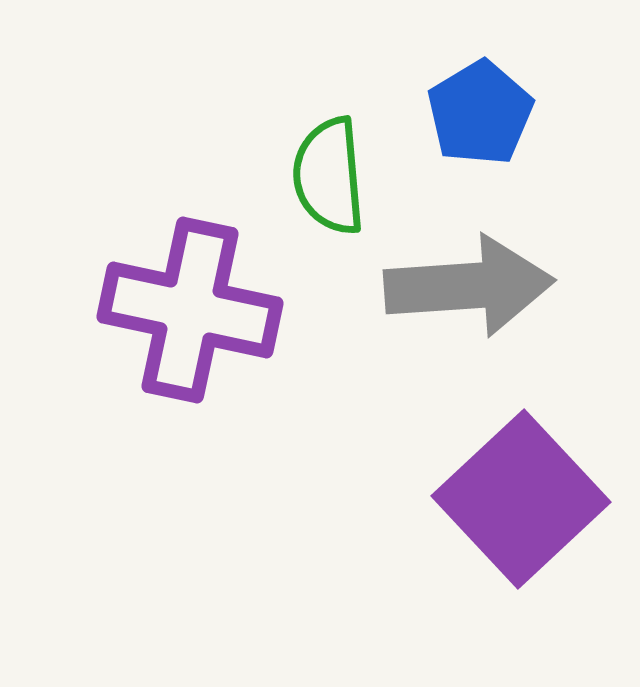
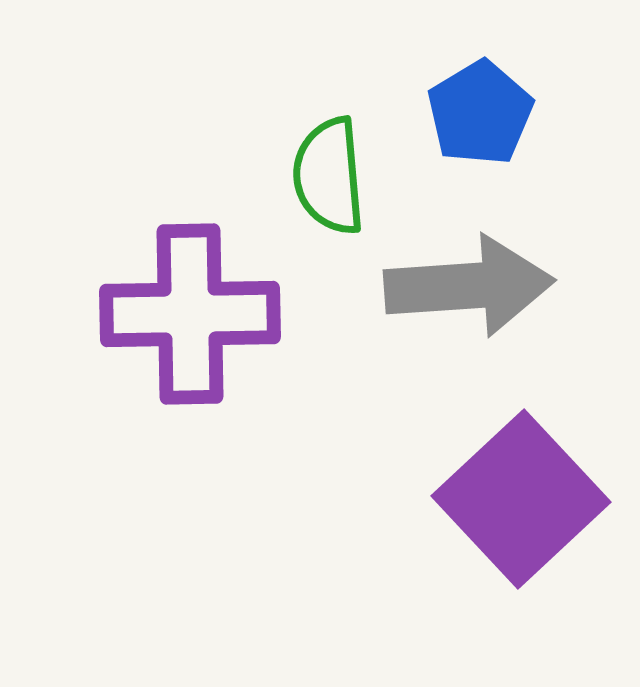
purple cross: moved 4 px down; rotated 13 degrees counterclockwise
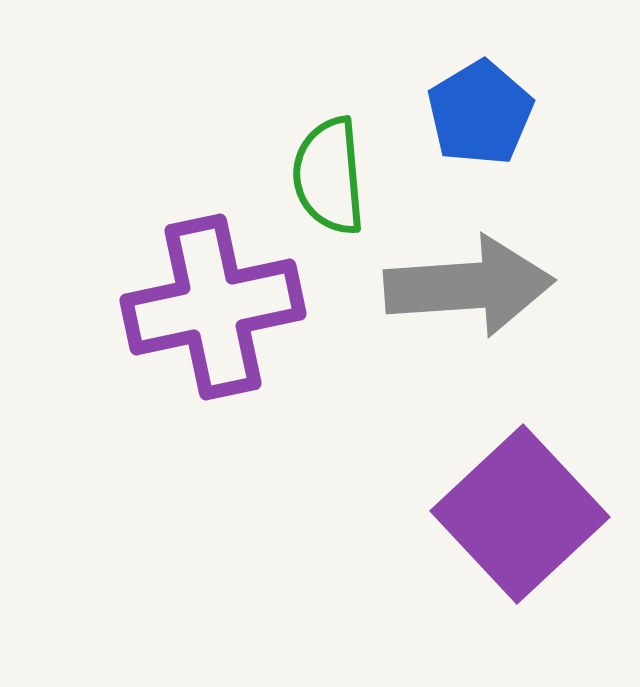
purple cross: moved 23 px right, 7 px up; rotated 11 degrees counterclockwise
purple square: moved 1 px left, 15 px down
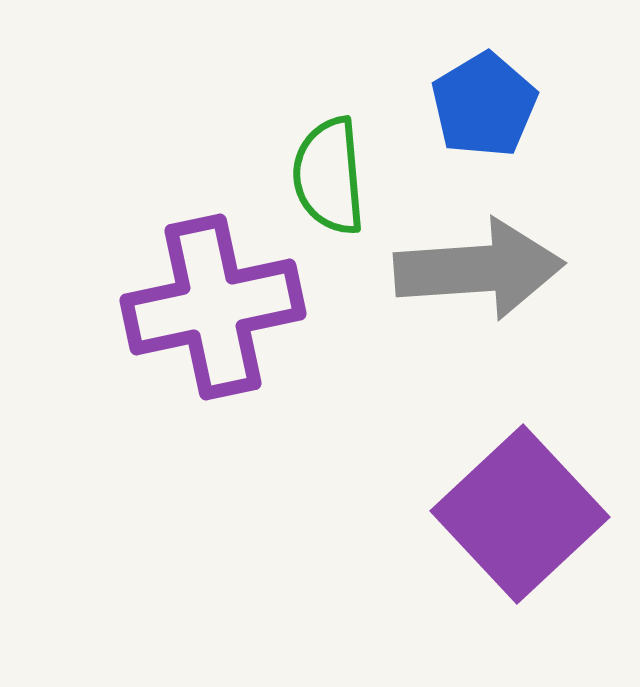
blue pentagon: moved 4 px right, 8 px up
gray arrow: moved 10 px right, 17 px up
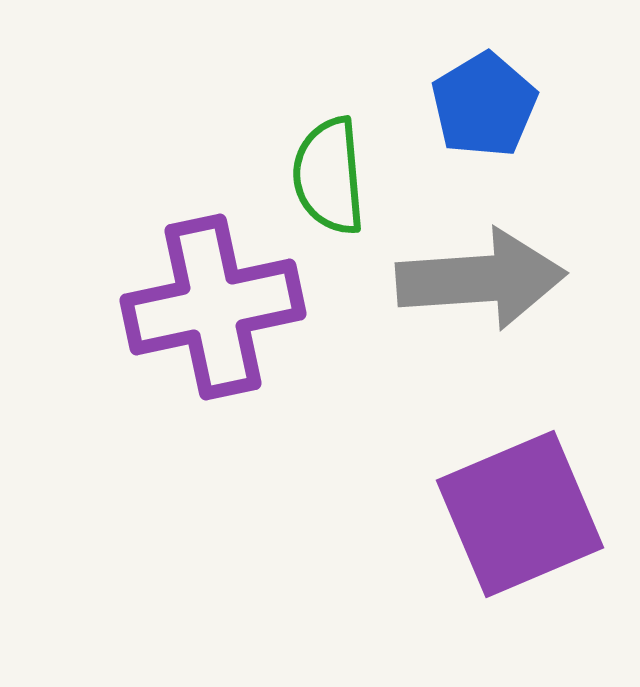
gray arrow: moved 2 px right, 10 px down
purple square: rotated 20 degrees clockwise
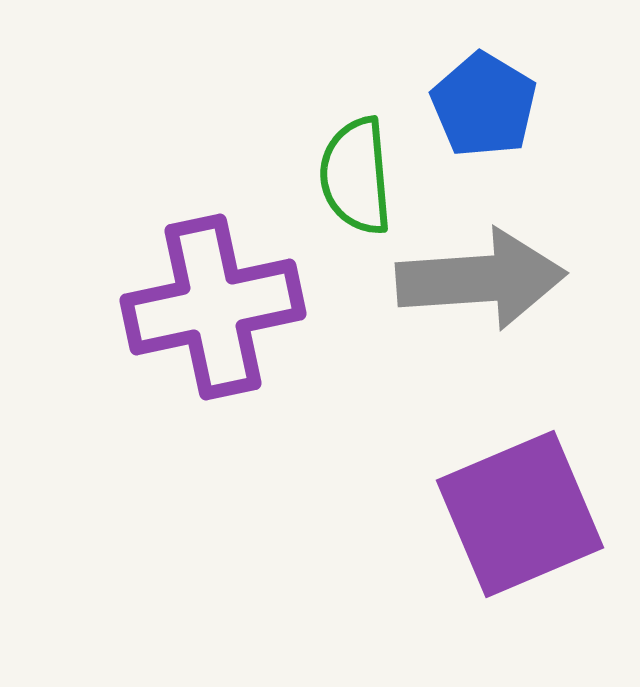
blue pentagon: rotated 10 degrees counterclockwise
green semicircle: moved 27 px right
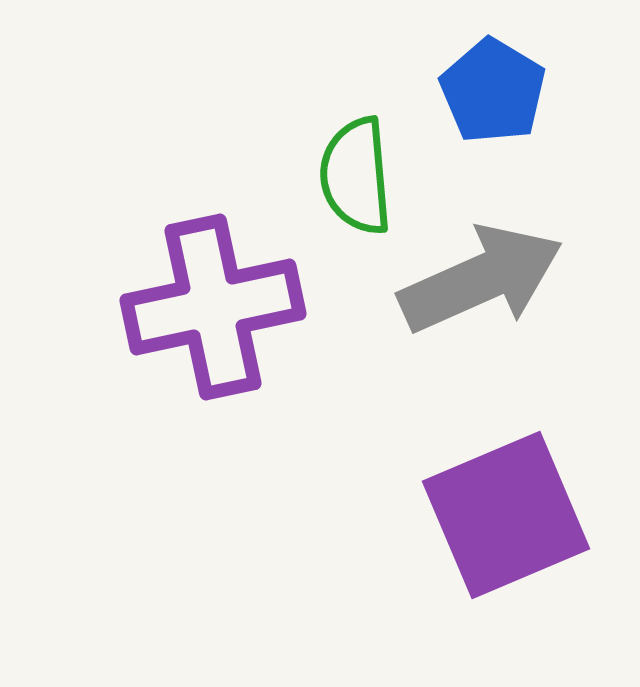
blue pentagon: moved 9 px right, 14 px up
gray arrow: rotated 20 degrees counterclockwise
purple square: moved 14 px left, 1 px down
